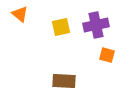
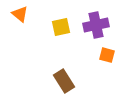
brown rectangle: rotated 55 degrees clockwise
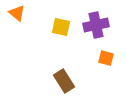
orange triangle: moved 3 px left, 1 px up
yellow square: rotated 24 degrees clockwise
orange square: moved 1 px left, 3 px down
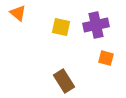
orange triangle: moved 1 px right
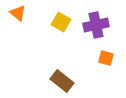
yellow square: moved 5 px up; rotated 18 degrees clockwise
brown rectangle: moved 2 px left; rotated 20 degrees counterclockwise
